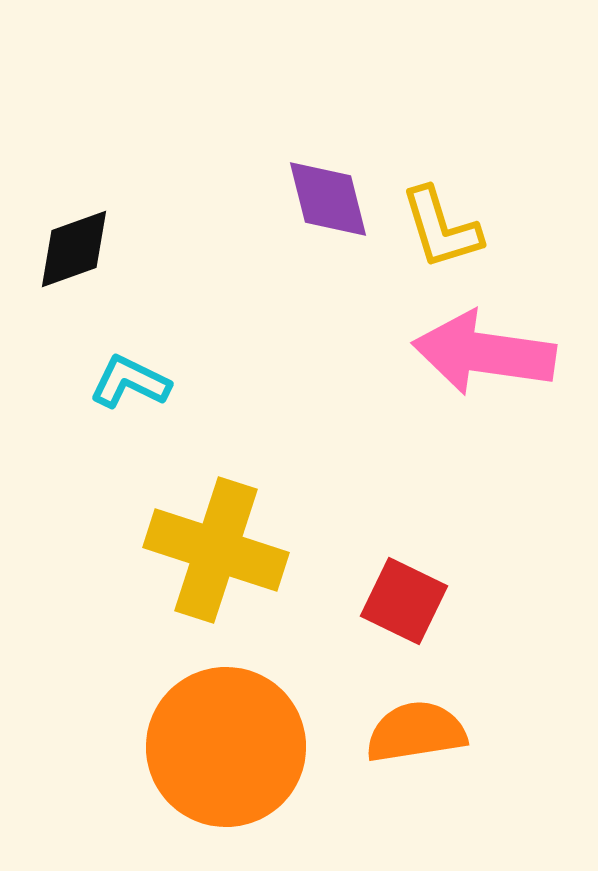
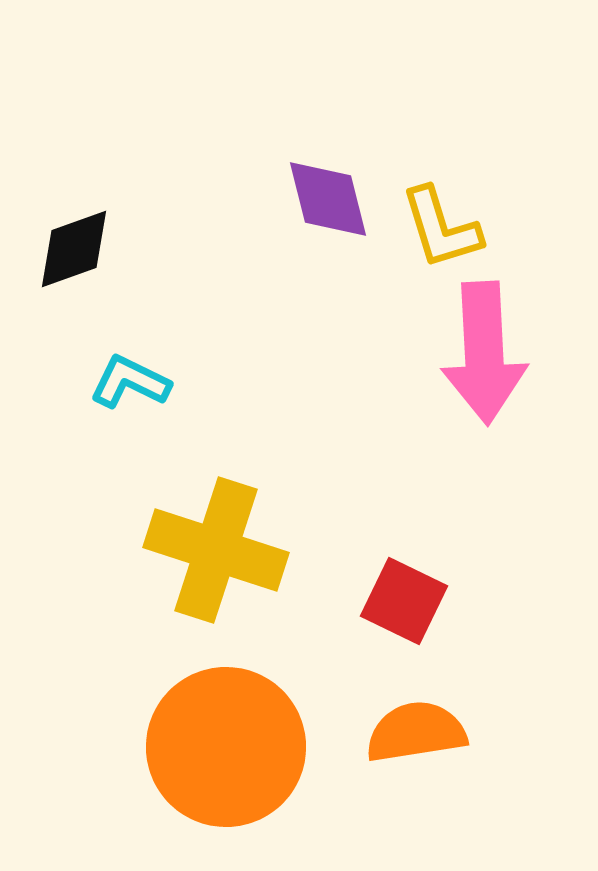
pink arrow: rotated 101 degrees counterclockwise
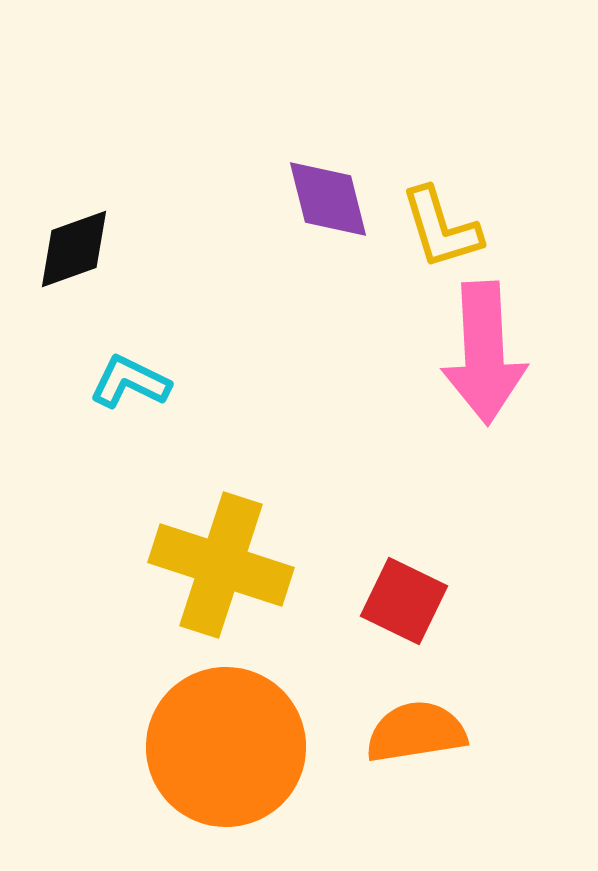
yellow cross: moved 5 px right, 15 px down
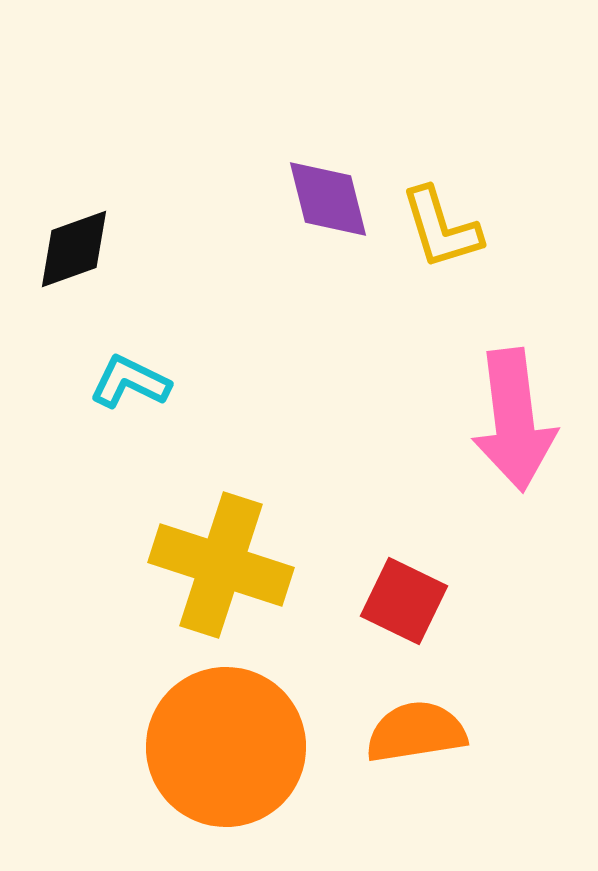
pink arrow: moved 30 px right, 67 px down; rotated 4 degrees counterclockwise
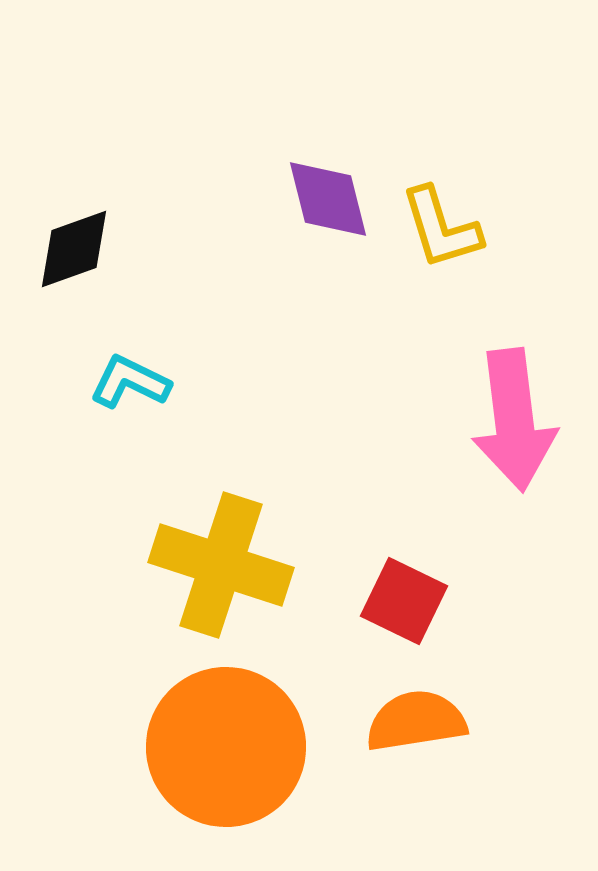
orange semicircle: moved 11 px up
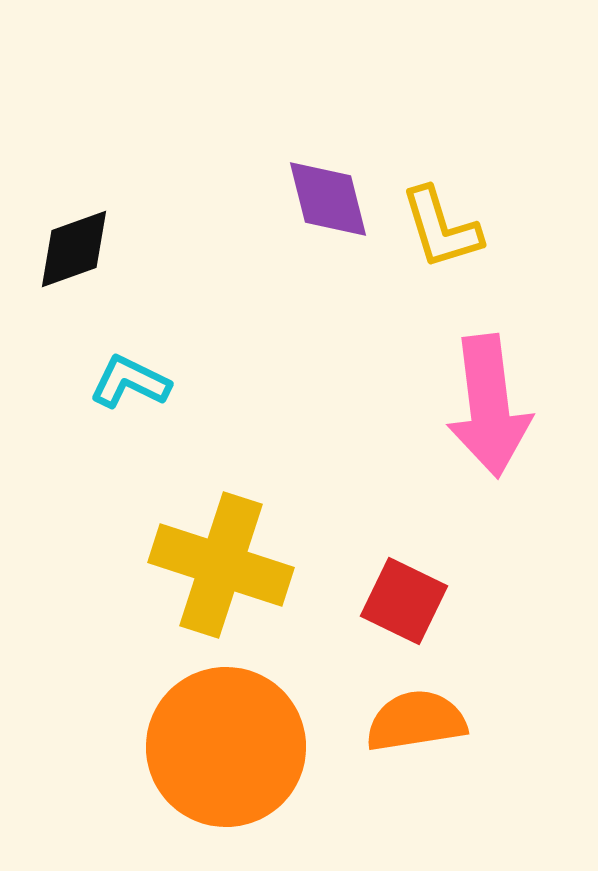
pink arrow: moved 25 px left, 14 px up
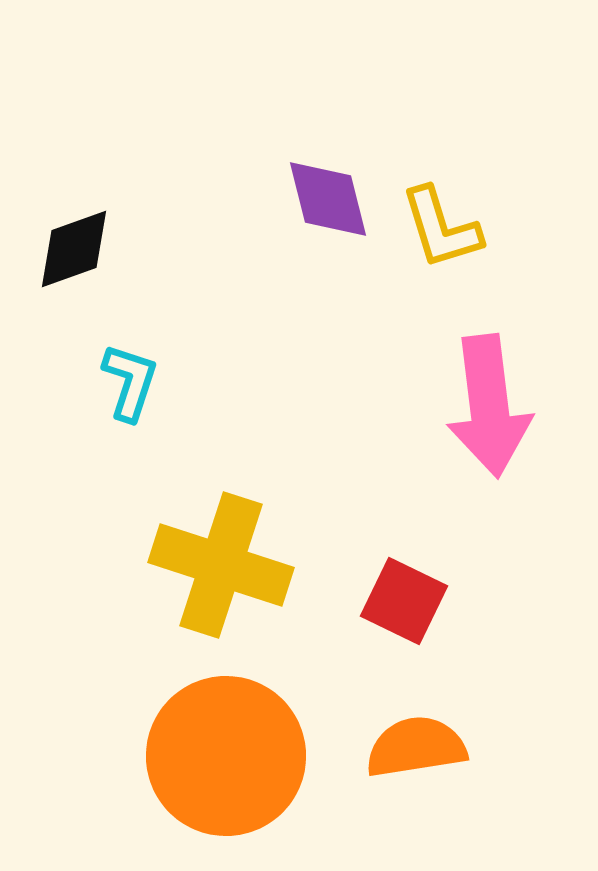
cyan L-shape: rotated 82 degrees clockwise
orange semicircle: moved 26 px down
orange circle: moved 9 px down
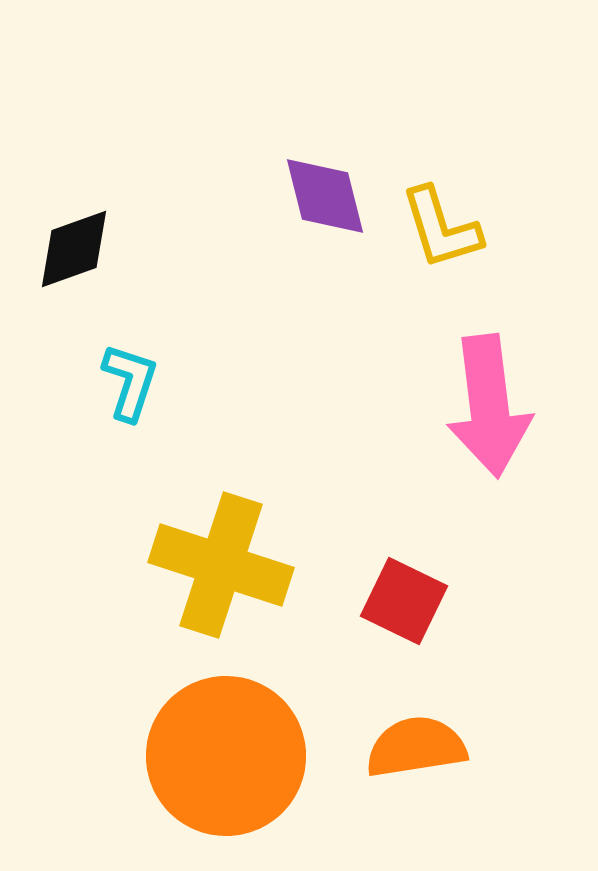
purple diamond: moved 3 px left, 3 px up
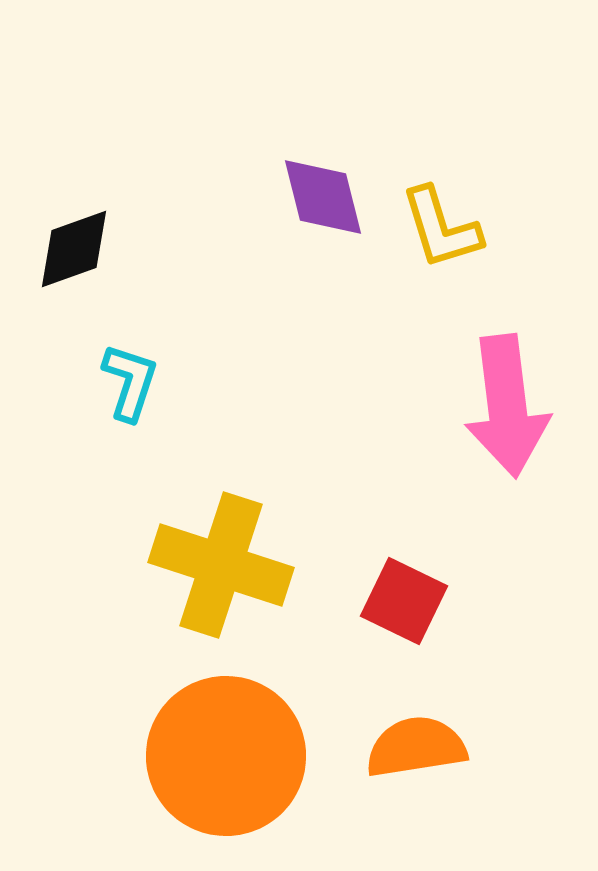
purple diamond: moved 2 px left, 1 px down
pink arrow: moved 18 px right
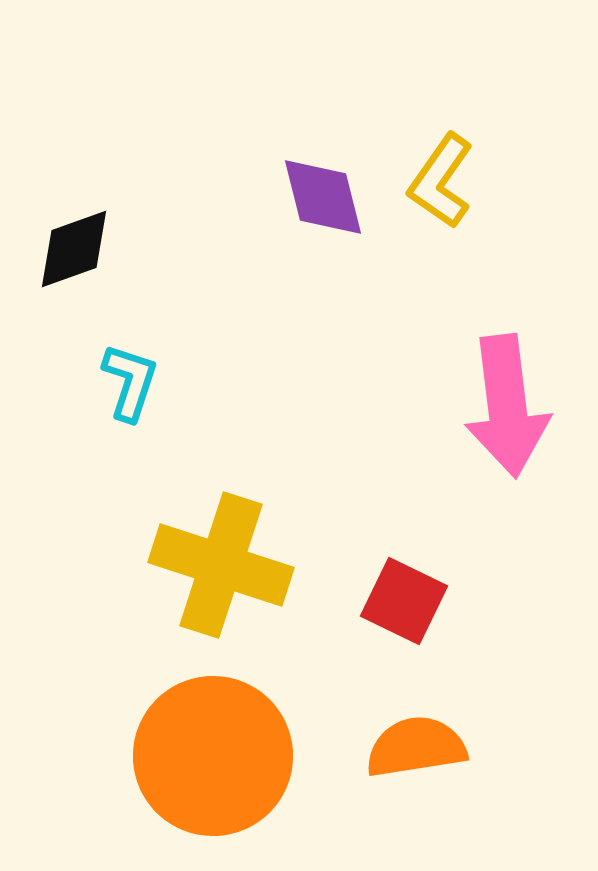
yellow L-shape: moved 47 px up; rotated 52 degrees clockwise
orange circle: moved 13 px left
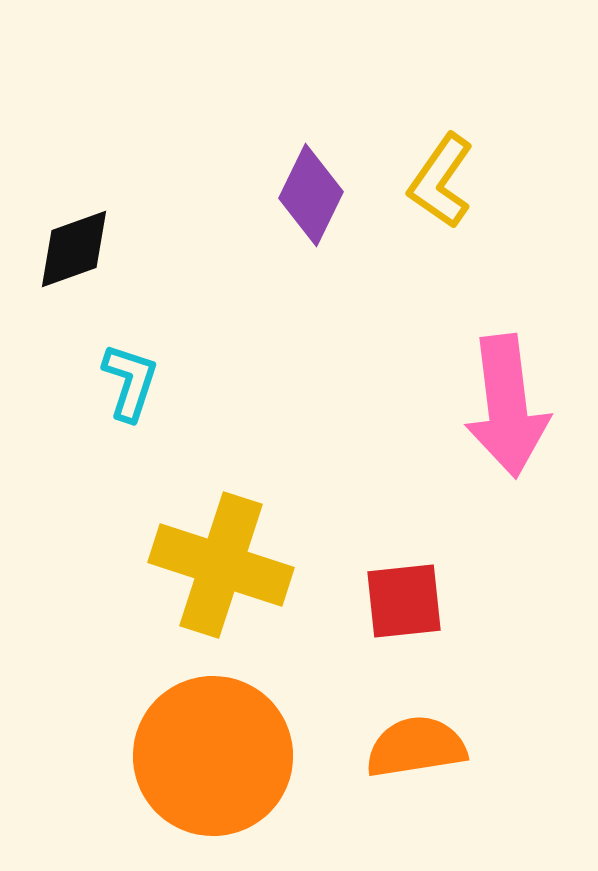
purple diamond: moved 12 px left, 2 px up; rotated 40 degrees clockwise
red square: rotated 32 degrees counterclockwise
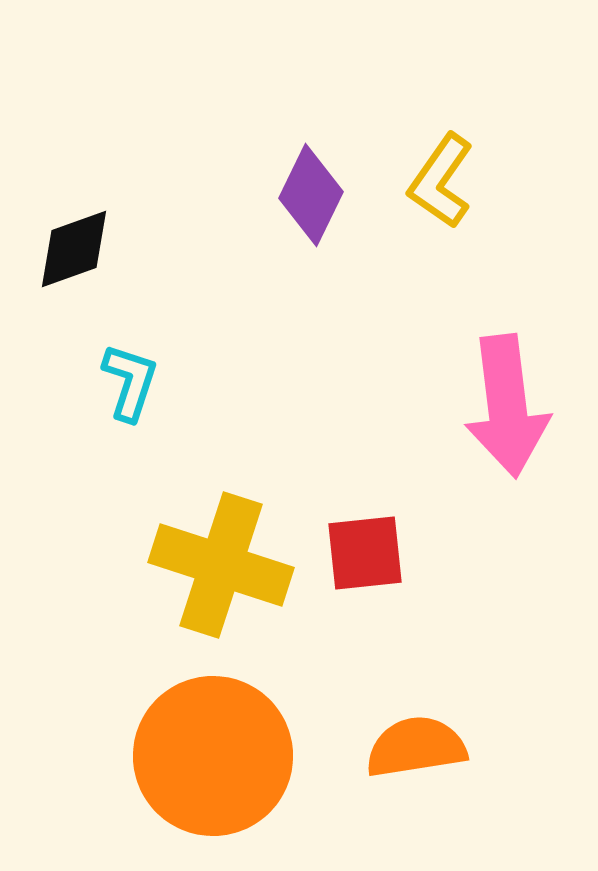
red square: moved 39 px left, 48 px up
